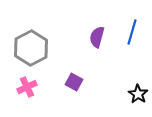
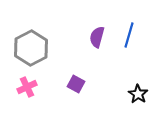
blue line: moved 3 px left, 3 px down
purple square: moved 2 px right, 2 px down
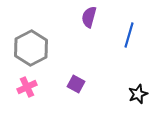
purple semicircle: moved 8 px left, 20 px up
black star: rotated 18 degrees clockwise
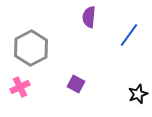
purple semicircle: rotated 10 degrees counterclockwise
blue line: rotated 20 degrees clockwise
pink cross: moved 7 px left
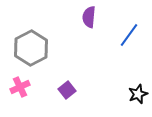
purple square: moved 9 px left, 6 px down; rotated 24 degrees clockwise
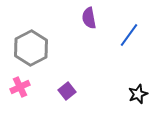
purple semicircle: moved 1 px down; rotated 15 degrees counterclockwise
purple square: moved 1 px down
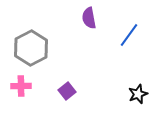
pink cross: moved 1 px right, 1 px up; rotated 24 degrees clockwise
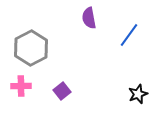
purple square: moved 5 px left
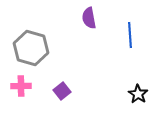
blue line: moved 1 px right; rotated 40 degrees counterclockwise
gray hexagon: rotated 16 degrees counterclockwise
black star: rotated 18 degrees counterclockwise
